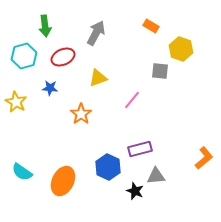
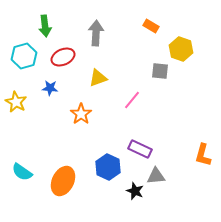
gray arrow: rotated 25 degrees counterclockwise
purple rectangle: rotated 40 degrees clockwise
orange L-shape: moved 1 px left, 3 px up; rotated 145 degrees clockwise
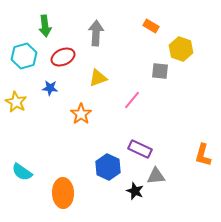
orange ellipse: moved 12 px down; rotated 28 degrees counterclockwise
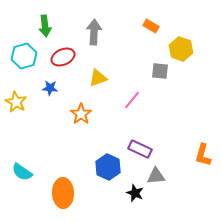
gray arrow: moved 2 px left, 1 px up
black star: moved 2 px down
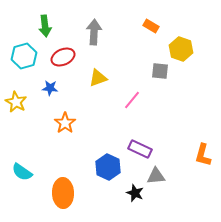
orange star: moved 16 px left, 9 px down
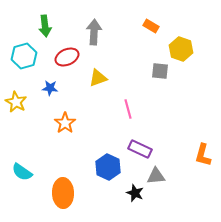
red ellipse: moved 4 px right
pink line: moved 4 px left, 9 px down; rotated 54 degrees counterclockwise
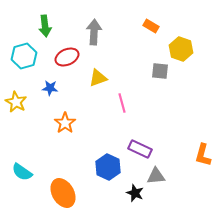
pink line: moved 6 px left, 6 px up
orange ellipse: rotated 28 degrees counterclockwise
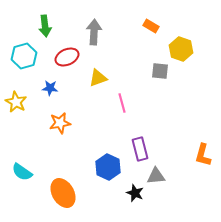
orange star: moved 5 px left; rotated 25 degrees clockwise
purple rectangle: rotated 50 degrees clockwise
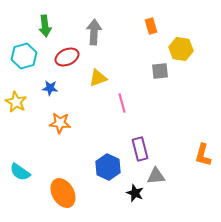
orange rectangle: rotated 42 degrees clockwise
yellow hexagon: rotated 10 degrees counterclockwise
gray square: rotated 12 degrees counterclockwise
orange star: rotated 15 degrees clockwise
cyan semicircle: moved 2 px left
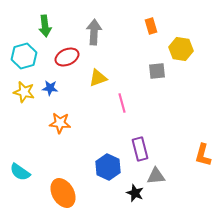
gray square: moved 3 px left
yellow star: moved 8 px right, 10 px up; rotated 15 degrees counterclockwise
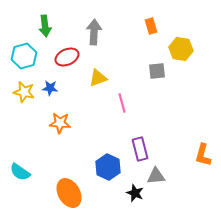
orange ellipse: moved 6 px right
